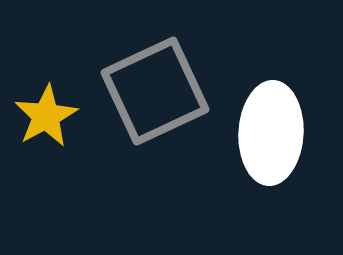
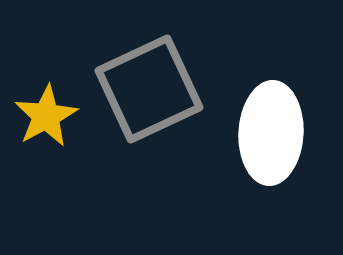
gray square: moved 6 px left, 2 px up
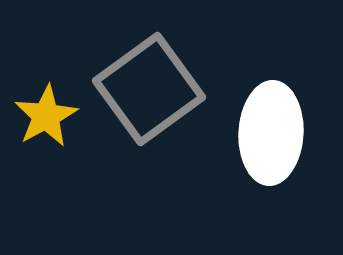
gray square: rotated 11 degrees counterclockwise
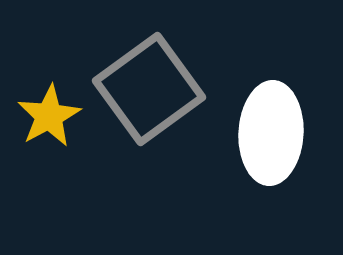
yellow star: moved 3 px right
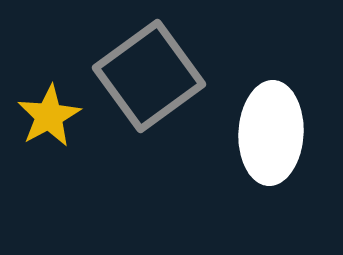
gray square: moved 13 px up
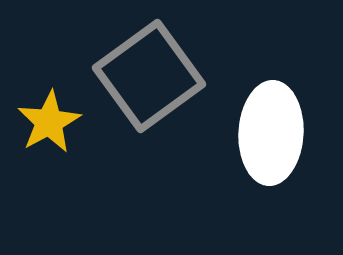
yellow star: moved 6 px down
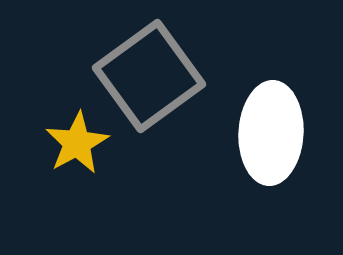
yellow star: moved 28 px right, 21 px down
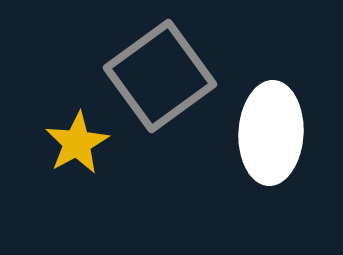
gray square: moved 11 px right
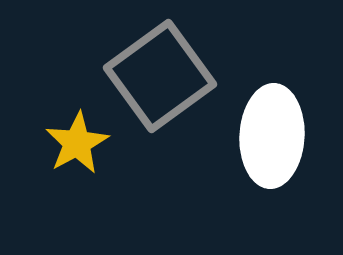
white ellipse: moved 1 px right, 3 px down
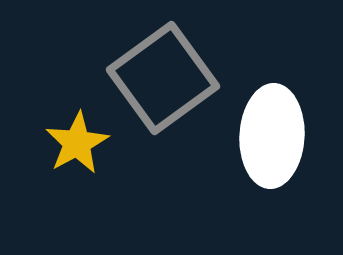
gray square: moved 3 px right, 2 px down
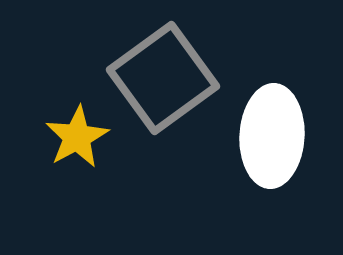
yellow star: moved 6 px up
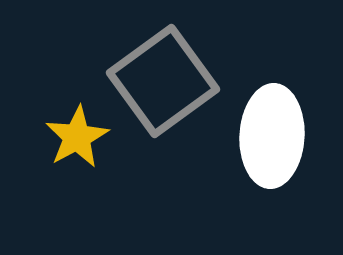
gray square: moved 3 px down
